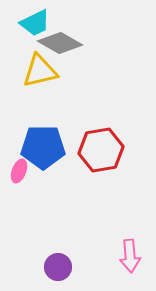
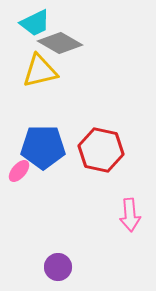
red hexagon: rotated 21 degrees clockwise
pink ellipse: rotated 20 degrees clockwise
pink arrow: moved 41 px up
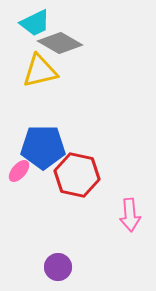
red hexagon: moved 24 px left, 25 px down
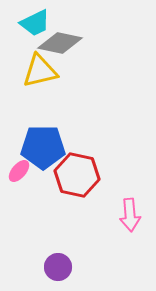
gray diamond: rotated 18 degrees counterclockwise
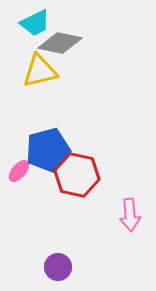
blue pentagon: moved 5 px right, 3 px down; rotated 15 degrees counterclockwise
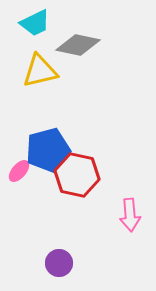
gray diamond: moved 18 px right, 2 px down
purple circle: moved 1 px right, 4 px up
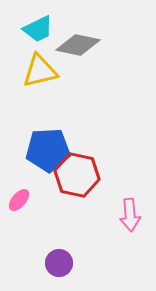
cyan trapezoid: moved 3 px right, 6 px down
blue pentagon: rotated 12 degrees clockwise
pink ellipse: moved 29 px down
